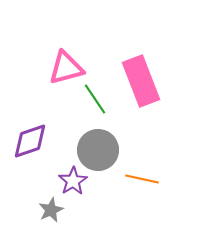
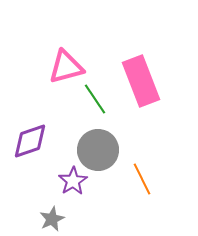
pink triangle: moved 1 px up
orange line: rotated 52 degrees clockwise
gray star: moved 1 px right, 9 px down
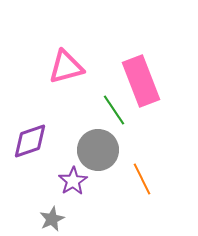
green line: moved 19 px right, 11 px down
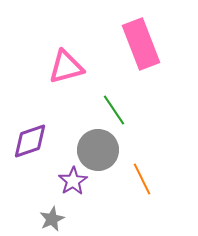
pink rectangle: moved 37 px up
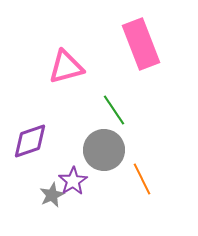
gray circle: moved 6 px right
gray star: moved 24 px up
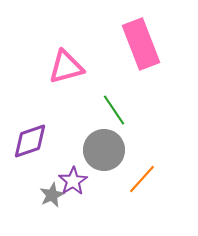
orange line: rotated 68 degrees clockwise
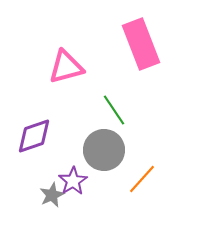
purple diamond: moved 4 px right, 5 px up
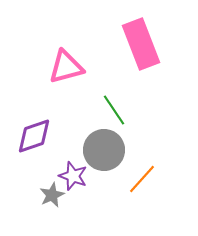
purple star: moved 5 px up; rotated 20 degrees counterclockwise
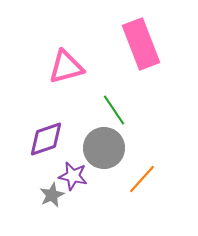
purple diamond: moved 12 px right, 3 px down
gray circle: moved 2 px up
purple star: rotated 8 degrees counterclockwise
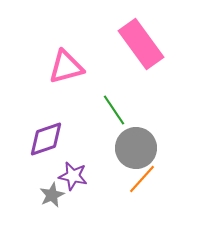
pink rectangle: rotated 15 degrees counterclockwise
gray circle: moved 32 px right
